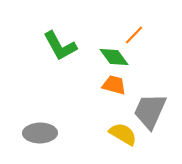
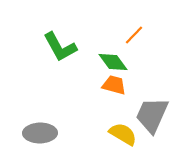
green L-shape: moved 1 px down
green diamond: moved 1 px left, 5 px down
gray trapezoid: moved 2 px right, 4 px down
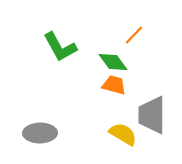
gray trapezoid: rotated 24 degrees counterclockwise
